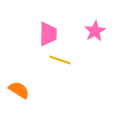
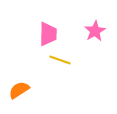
orange semicircle: rotated 65 degrees counterclockwise
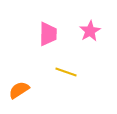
pink star: moved 5 px left
yellow line: moved 6 px right, 12 px down
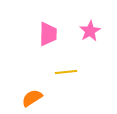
yellow line: rotated 25 degrees counterclockwise
orange semicircle: moved 13 px right, 8 px down
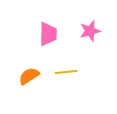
pink star: rotated 15 degrees clockwise
orange semicircle: moved 3 px left, 22 px up
